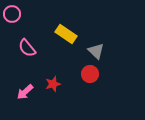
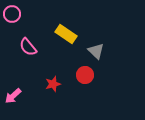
pink semicircle: moved 1 px right, 1 px up
red circle: moved 5 px left, 1 px down
pink arrow: moved 12 px left, 4 px down
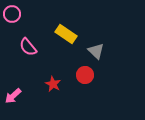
red star: rotated 28 degrees counterclockwise
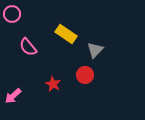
gray triangle: moved 1 px left, 1 px up; rotated 30 degrees clockwise
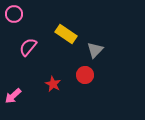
pink circle: moved 2 px right
pink semicircle: rotated 78 degrees clockwise
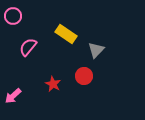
pink circle: moved 1 px left, 2 px down
gray triangle: moved 1 px right
red circle: moved 1 px left, 1 px down
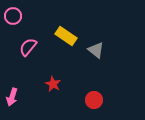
yellow rectangle: moved 2 px down
gray triangle: rotated 36 degrees counterclockwise
red circle: moved 10 px right, 24 px down
pink arrow: moved 1 px left, 1 px down; rotated 30 degrees counterclockwise
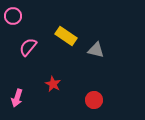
gray triangle: rotated 24 degrees counterclockwise
pink arrow: moved 5 px right, 1 px down
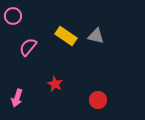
gray triangle: moved 14 px up
red star: moved 2 px right
red circle: moved 4 px right
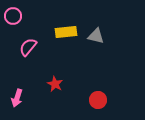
yellow rectangle: moved 4 px up; rotated 40 degrees counterclockwise
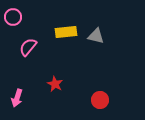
pink circle: moved 1 px down
red circle: moved 2 px right
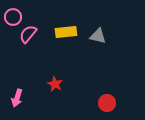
gray triangle: moved 2 px right
pink semicircle: moved 13 px up
red circle: moved 7 px right, 3 px down
